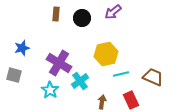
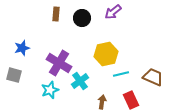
cyan star: rotated 18 degrees clockwise
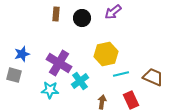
blue star: moved 6 px down
cyan star: rotated 24 degrees clockwise
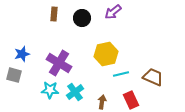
brown rectangle: moved 2 px left
cyan cross: moved 5 px left, 11 px down
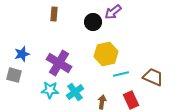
black circle: moved 11 px right, 4 px down
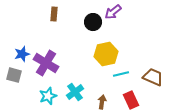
purple cross: moved 13 px left
cyan star: moved 2 px left, 6 px down; rotated 24 degrees counterclockwise
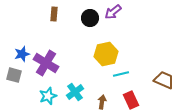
black circle: moved 3 px left, 4 px up
brown trapezoid: moved 11 px right, 3 px down
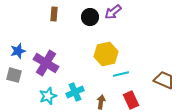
black circle: moved 1 px up
blue star: moved 4 px left, 3 px up
cyan cross: rotated 12 degrees clockwise
brown arrow: moved 1 px left
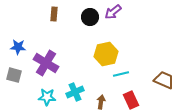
blue star: moved 4 px up; rotated 21 degrees clockwise
cyan star: moved 1 px left, 1 px down; rotated 24 degrees clockwise
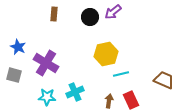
blue star: rotated 21 degrees clockwise
brown arrow: moved 8 px right, 1 px up
